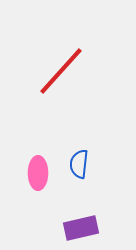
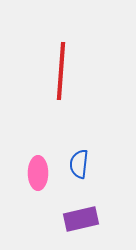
red line: rotated 38 degrees counterclockwise
purple rectangle: moved 9 px up
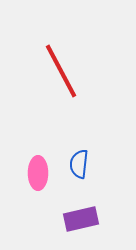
red line: rotated 32 degrees counterclockwise
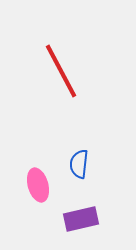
pink ellipse: moved 12 px down; rotated 16 degrees counterclockwise
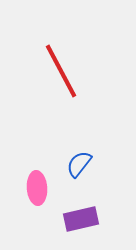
blue semicircle: rotated 32 degrees clockwise
pink ellipse: moved 1 px left, 3 px down; rotated 12 degrees clockwise
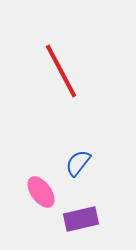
blue semicircle: moved 1 px left, 1 px up
pink ellipse: moved 4 px right, 4 px down; rotated 32 degrees counterclockwise
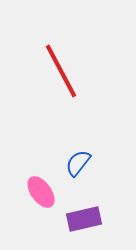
purple rectangle: moved 3 px right
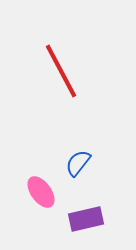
purple rectangle: moved 2 px right
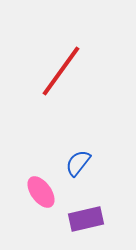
red line: rotated 64 degrees clockwise
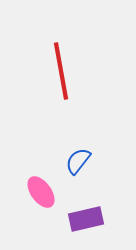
red line: rotated 46 degrees counterclockwise
blue semicircle: moved 2 px up
